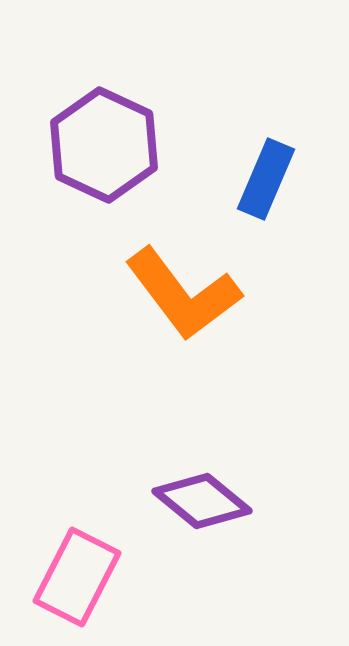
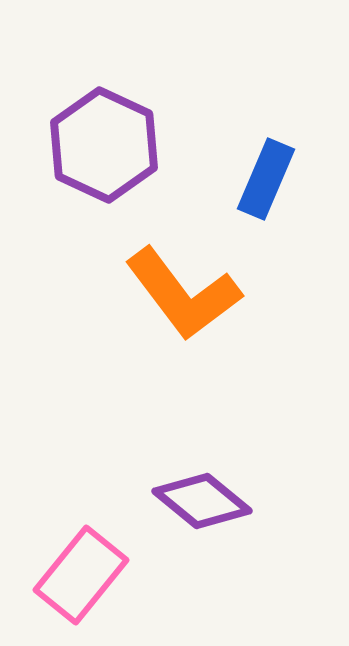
pink rectangle: moved 4 px right, 2 px up; rotated 12 degrees clockwise
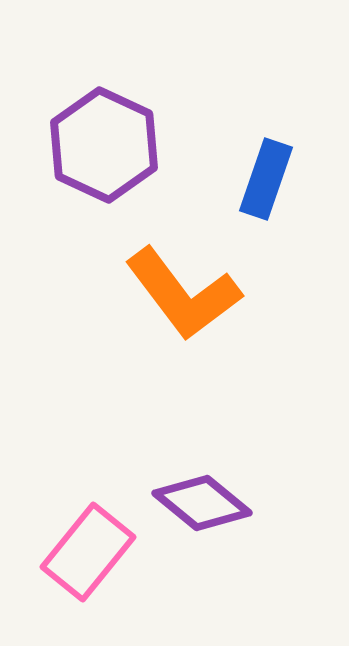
blue rectangle: rotated 4 degrees counterclockwise
purple diamond: moved 2 px down
pink rectangle: moved 7 px right, 23 px up
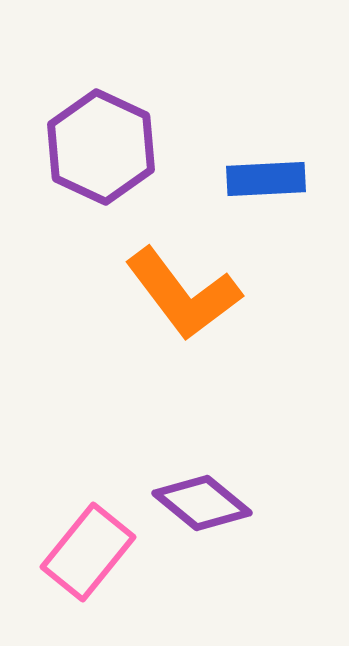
purple hexagon: moved 3 px left, 2 px down
blue rectangle: rotated 68 degrees clockwise
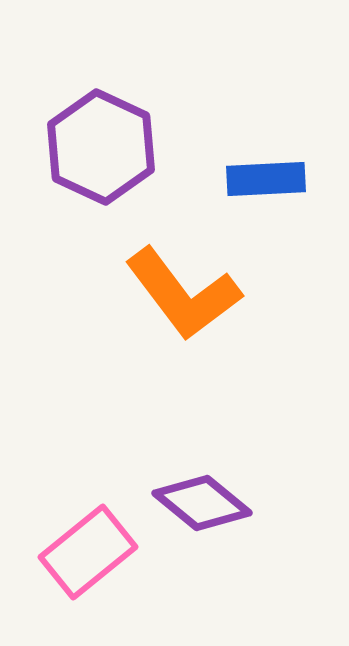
pink rectangle: rotated 12 degrees clockwise
